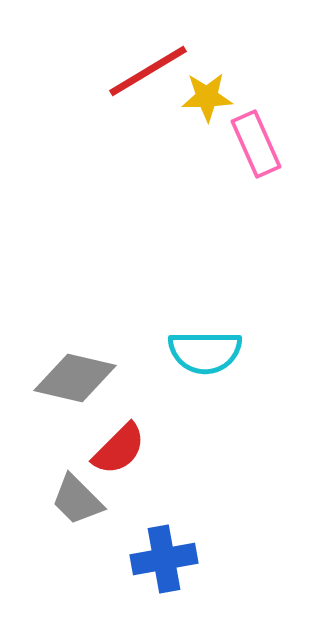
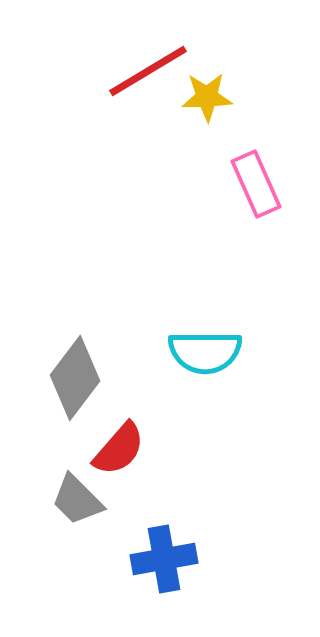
pink rectangle: moved 40 px down
gray diamond: rotated 66 degrees counterclockwise
red semicircle: rotated 4 degrees counterclockwise
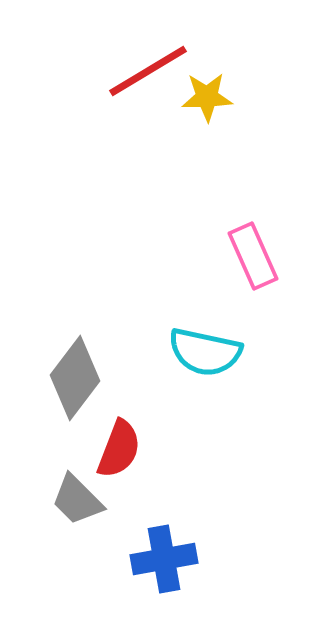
pink rectangle: moved 3 px left, 72 px down
cyan semicircle: rotated 12 degrees clockwise
red semicircle: rotated 20 degrees counterclockwise
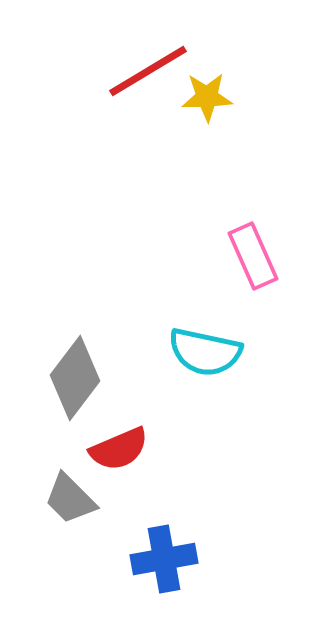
red semicircle: rotated 46 degrees clockwise
gray trapezoid: moved 7 px left, 1 px up
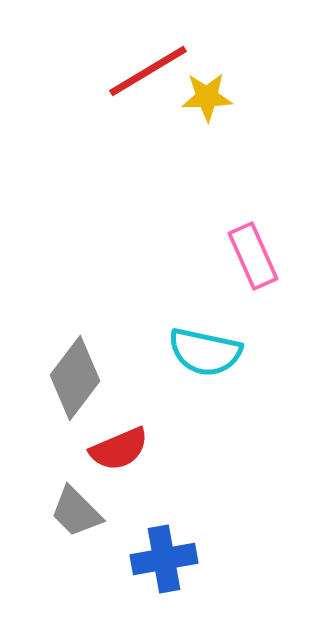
gray trapezoid: moved 6 px right, 13 px down
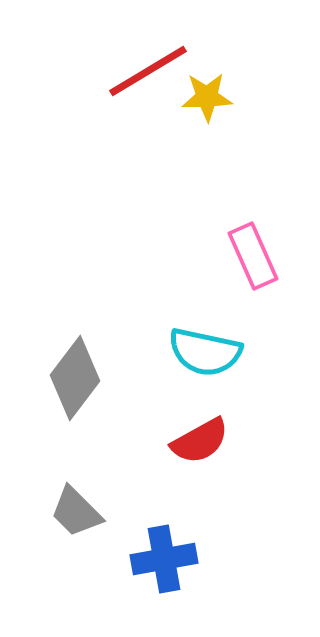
red semicircle: moved 81 px right, 8 px up; rotated 6 degrees counterclockwise
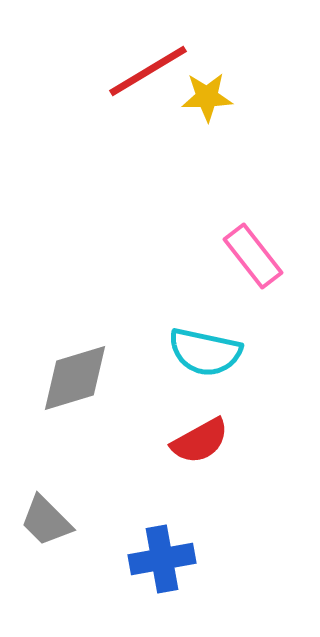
pink rectangle: rotated 14 degrees counterclockwise
gray diamond: rotated 36 degrees clockwise
gray trapezoid: moved 30 px left, 9 px down
blue cross: moved 2 px left
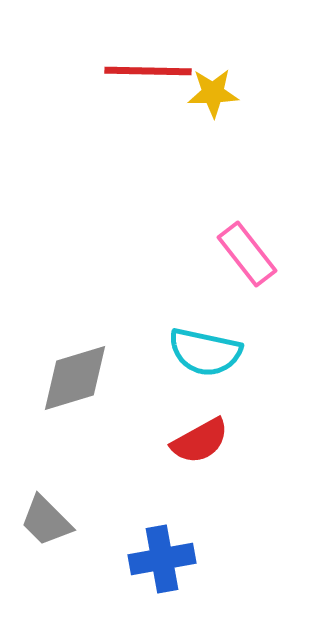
red line: rotated 32 degrees clockwise
yellow star: moved 6 px right, 4 px up
pink rectangle: moved 6 px left, 2 px up
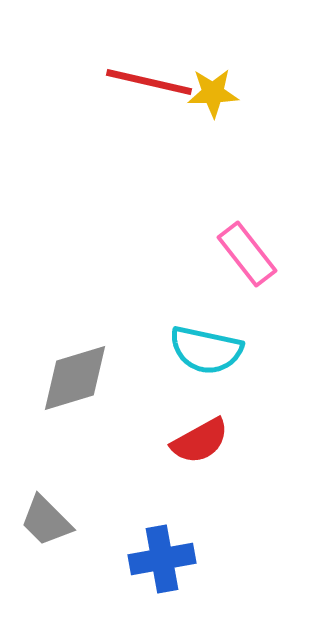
red line: moved 1 px right, 11 px down; rotated 12 degrees clockwise
cyan semicircle: moved 1 px right, 2 px up
